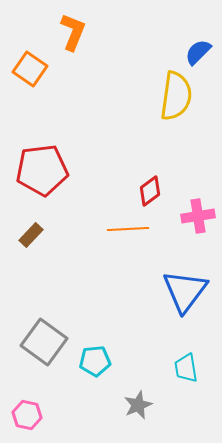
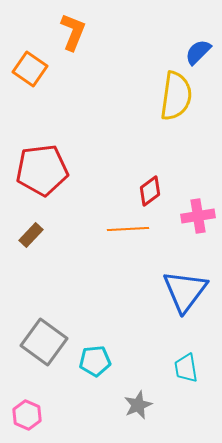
pink hexagon: rotated 12 degrees clockwise
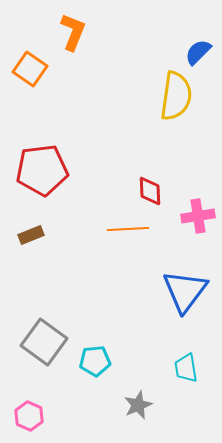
red diamond: rotated 56 degrees counterclockwise
brown rectangle: rotated 25 degrees clockwise
pink hexagon: moved 2 px right, 1 px down
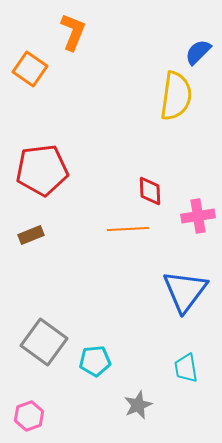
pink hexagon: rotated 16 degrees clockwise
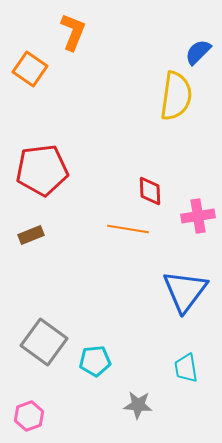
orange line: rotated 12 degrees clockwise
gray star: rotated 28 degrees clockwise
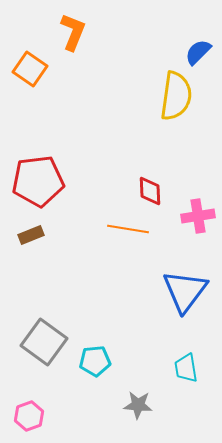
red pentagon: moved 4 px left, 11 px down
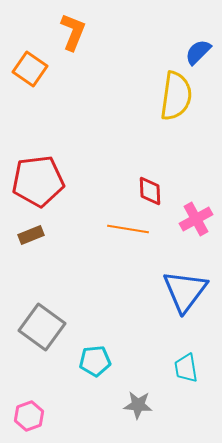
pink cross: moved 2 px left, 3 px down; rotated 20 degrees counterclockwise
gray square: moved 2 px left, 15 px up
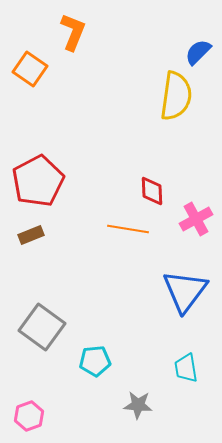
red pentagon: rotated 21 degrees counterclockwise
red diamond: moved 2 px right
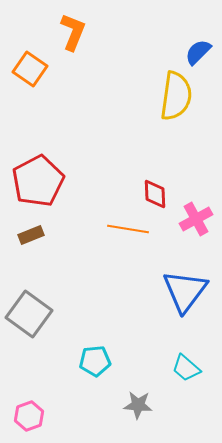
red diamond: moved 3 px right, 3 px down
gray square: moved 13 px left, 13 px up
cyan trapezoid: rotated 40 degrees counterclockwise
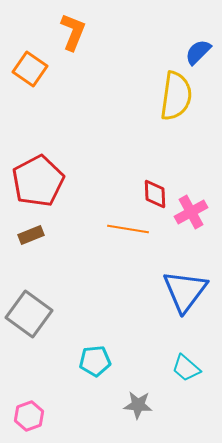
pink cross: moved 5 px left, 7 px up
